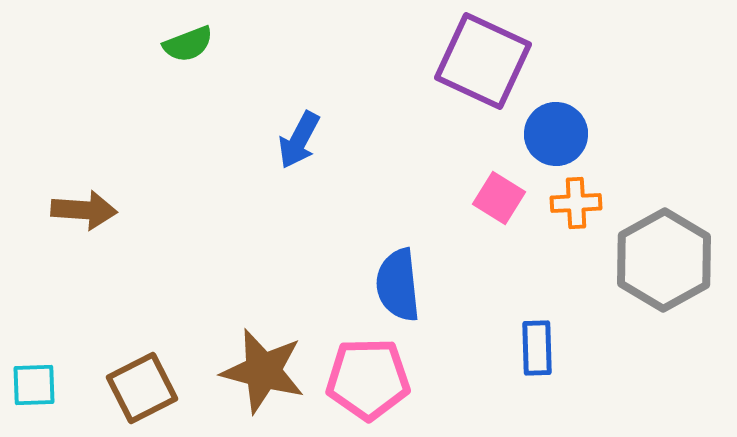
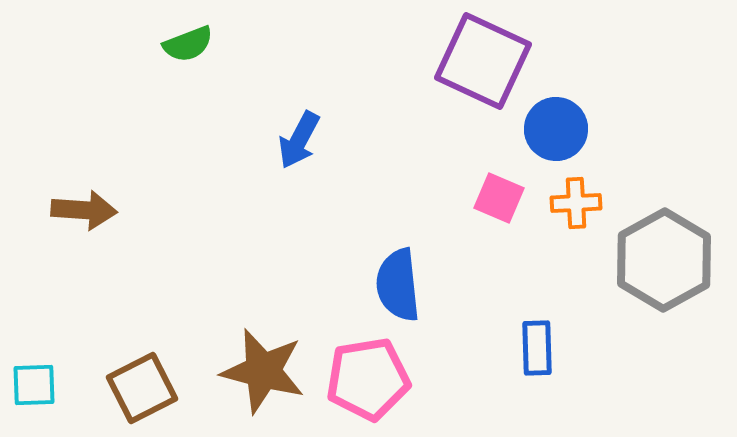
blue circle: moved 5 px up
pink square: rotated 9 degrees counterclockwise
pink pentagon: rotated 8 degrees counterclockwise
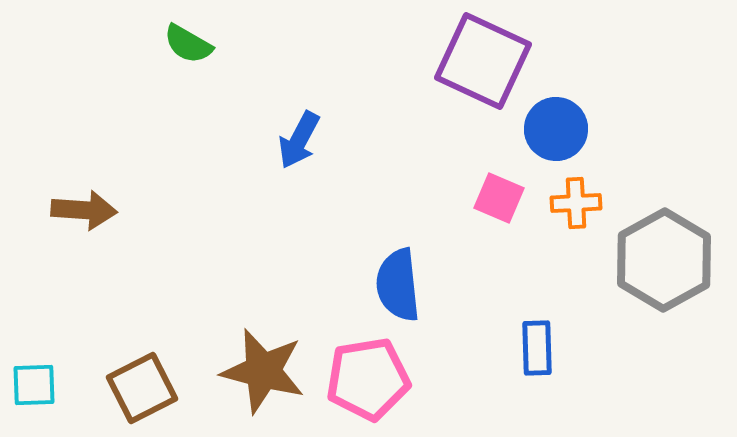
green semicircle: rotated 51 degrees clockwise
